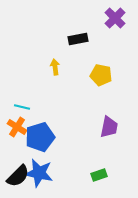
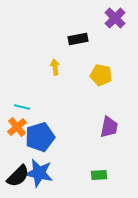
orange cross: rotated 18 degrees clockwise
green rectangle: rotated 14 degrees clockwise
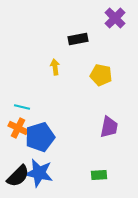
orange cross: moved 1 px right, 1 px down; rotated 24 degrees counterclockwise
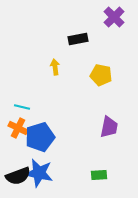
purple cross: moved 1 px left, 1 px up
black semicircle: rotated 25 degrees clockwise
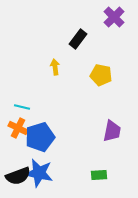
black rectangle: rotated 42 degrees counterclockwise
purple trapezoid: moved 3 px right, 4 px down
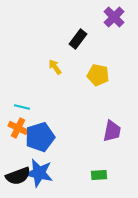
yellow arrow: rotated 28 degrees counterclockwise
yellow pentagon: moved 3 px left
